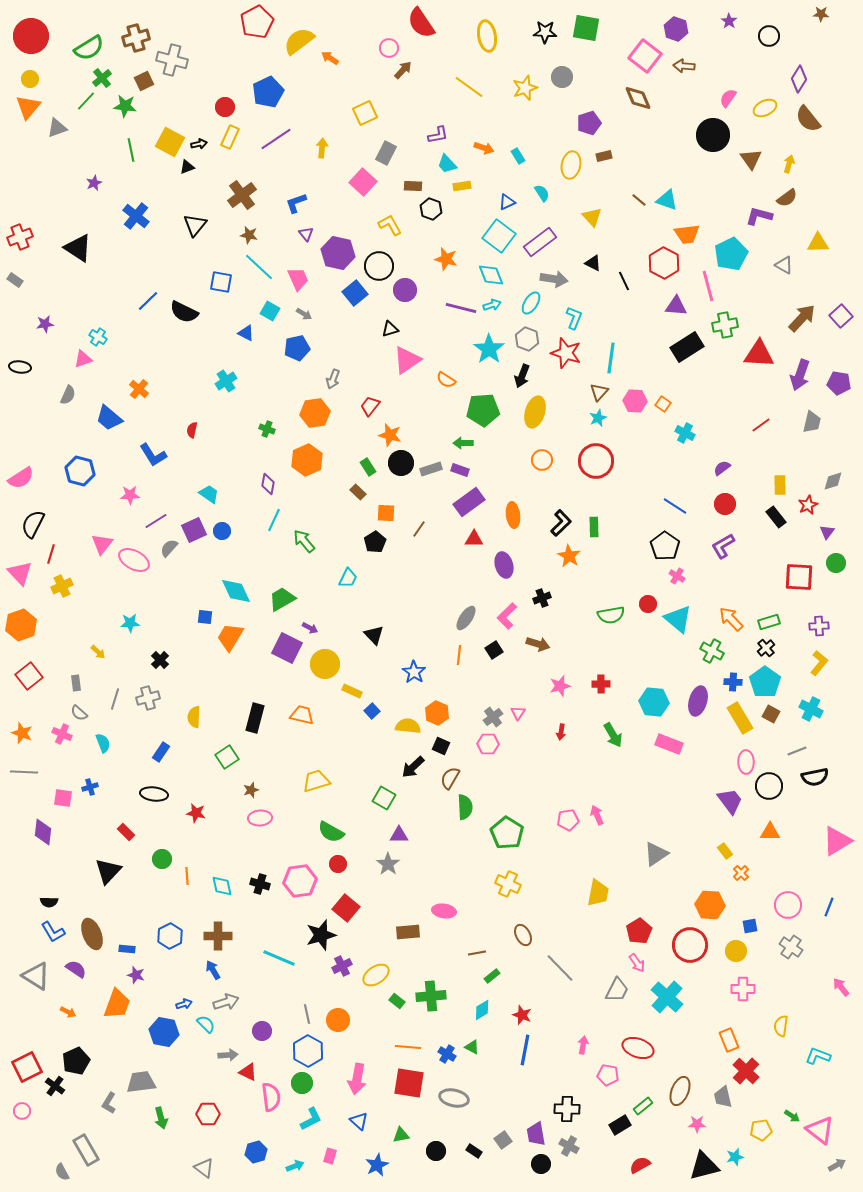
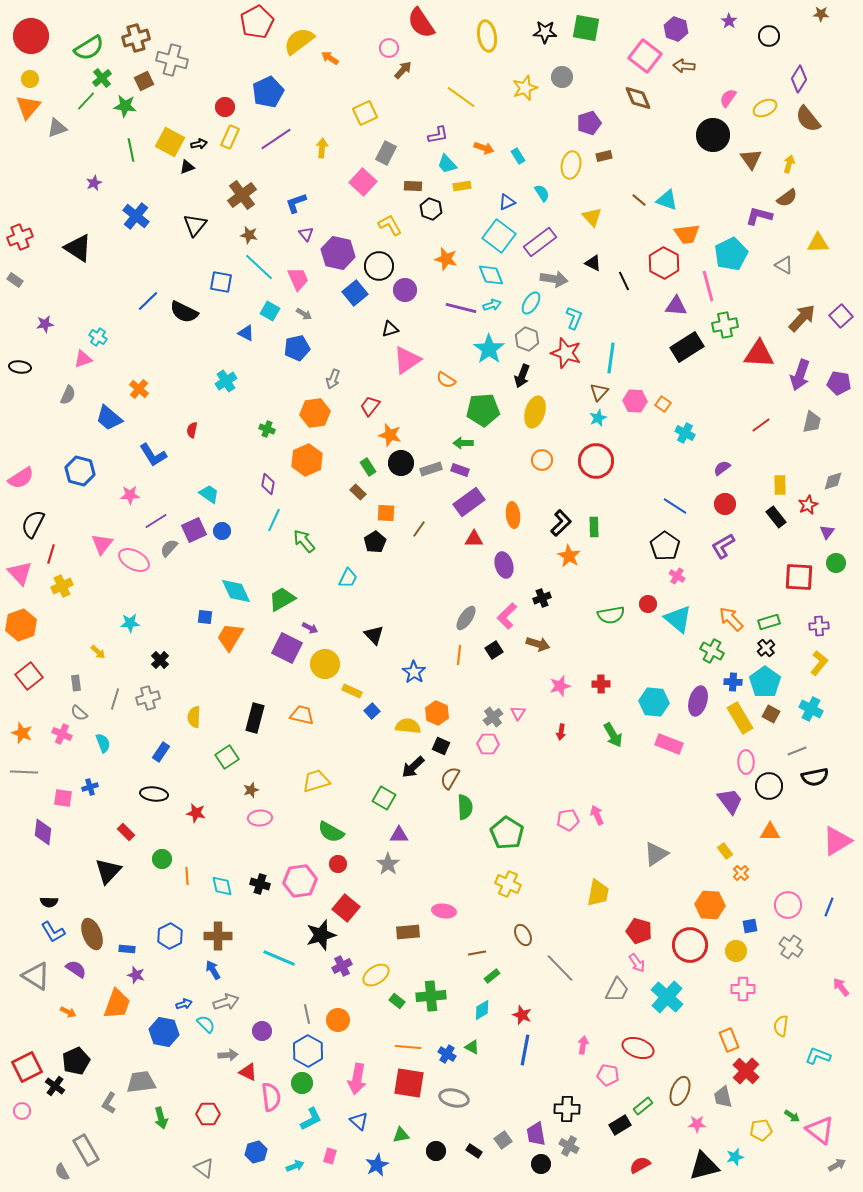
yellow line at (469, 87): moved 8 px left, 10 px down
red pentagon at (639, 931): rotated 25 degrees counterclockwise
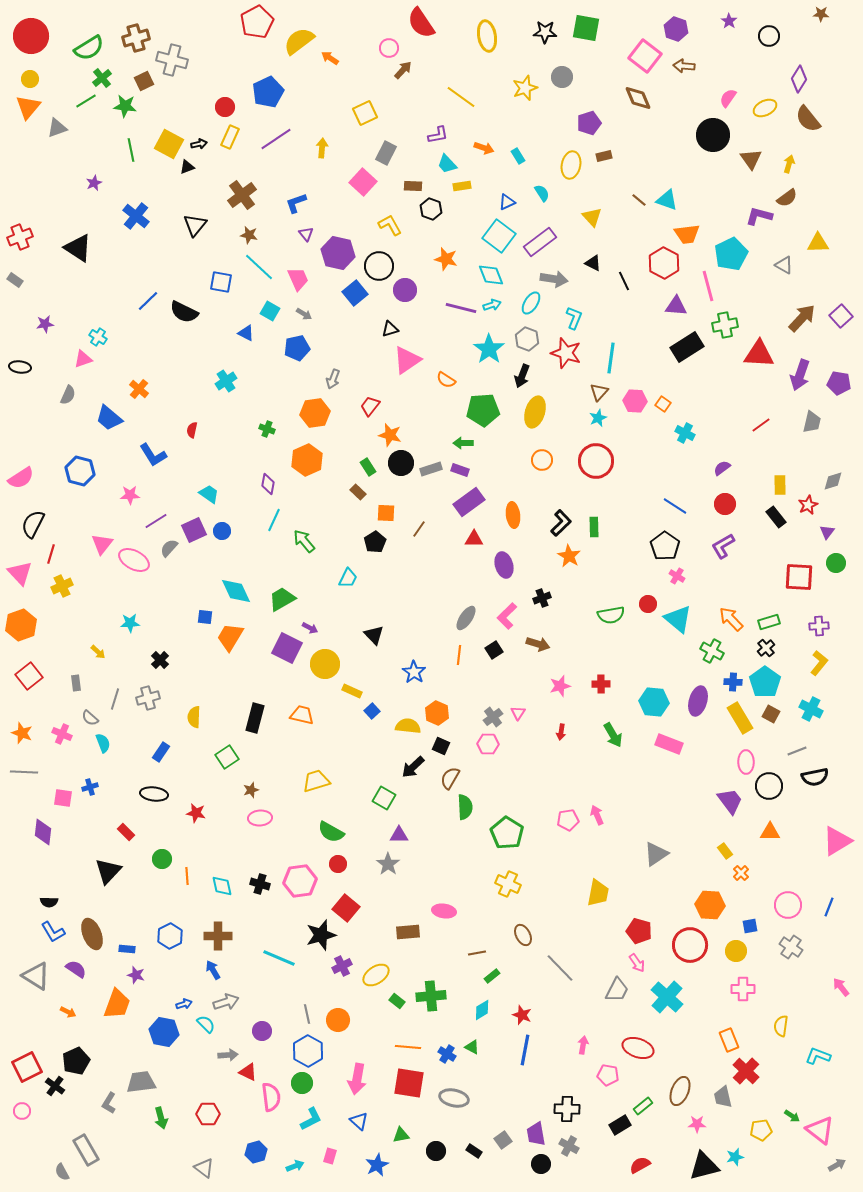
green line at (86, 101): rotated 15 degrees clockwise
yellow square at (170, 142): moved 1 px left, 2 px down
gray semicircle at (79, 713): moved 11 px right, 5 px down
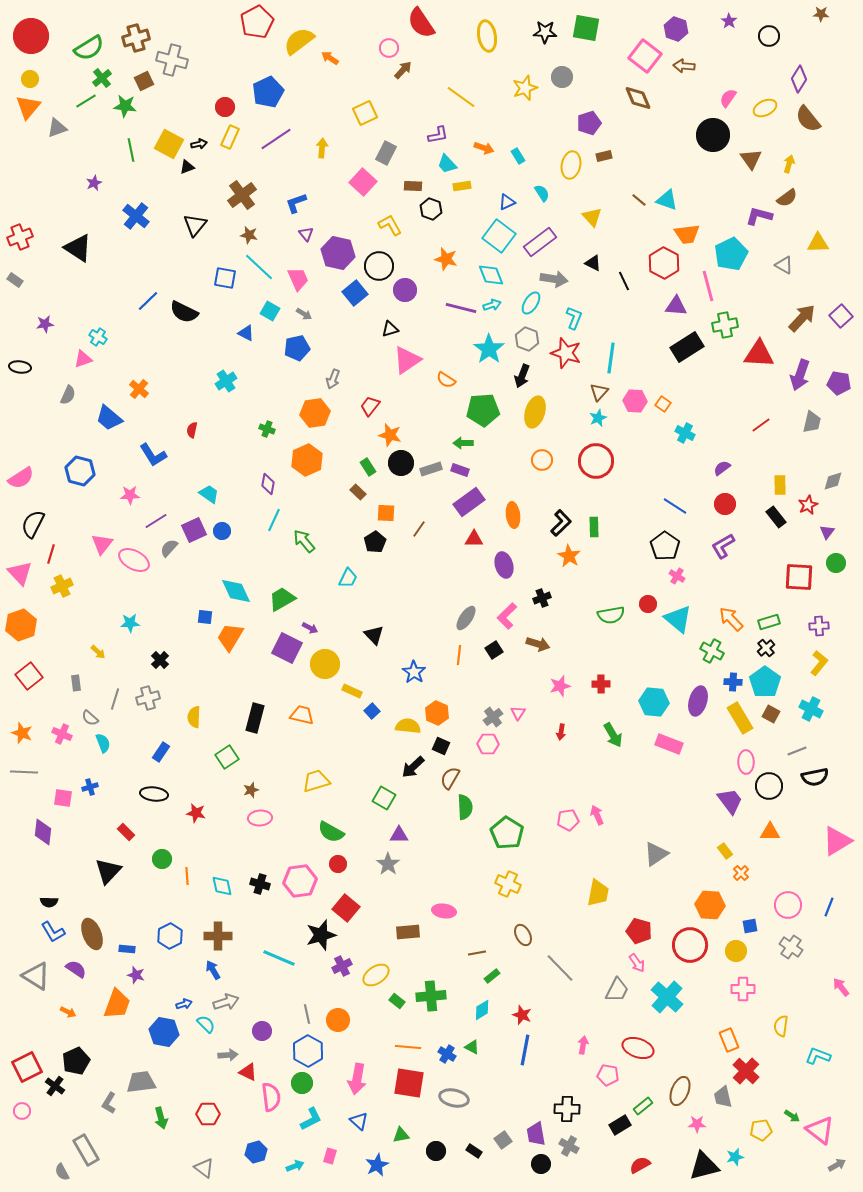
blue square at (221, 282): moved 4 px right, 4 px up
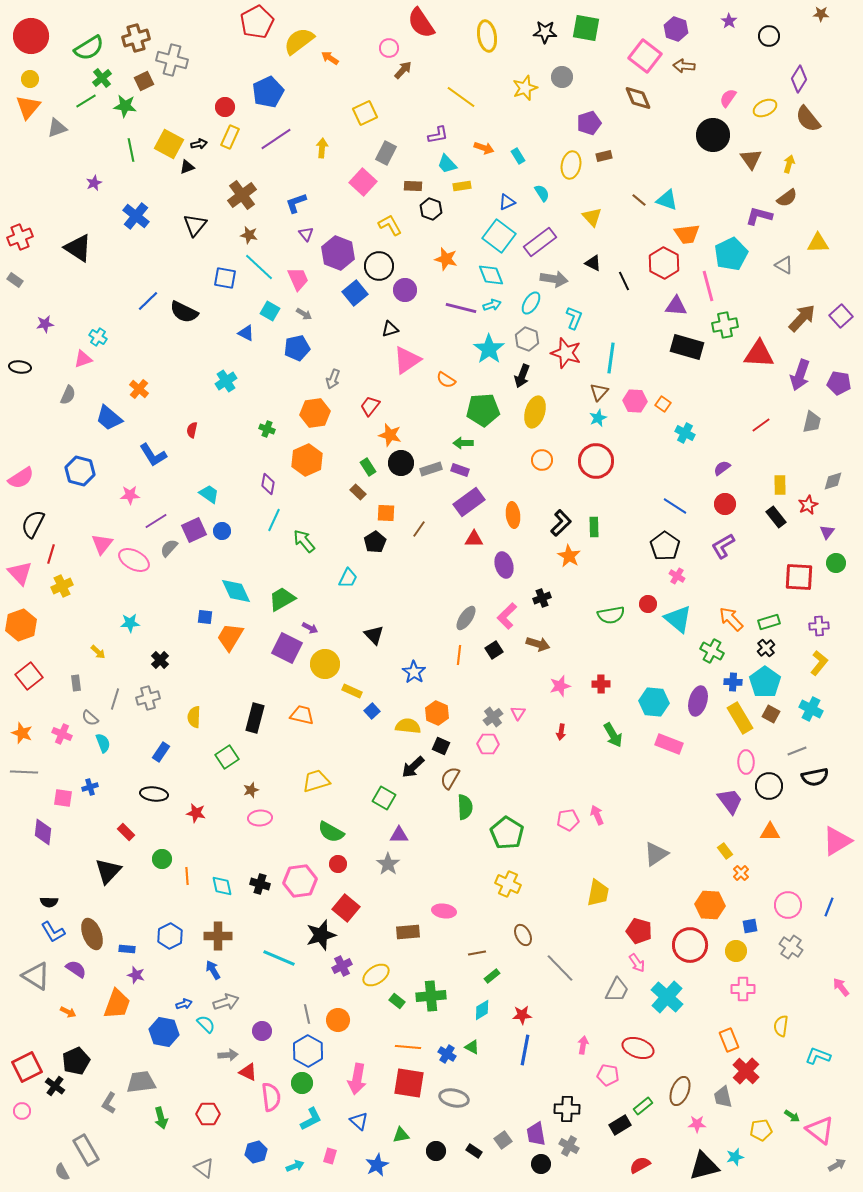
purple hexagon at (338, 253): rotated 8 degrees clockwise
black rectangle at (687, 347): rotated 48 degrees clockwise
red star at (522, 1015): rotated 24 degrees counterclockwise
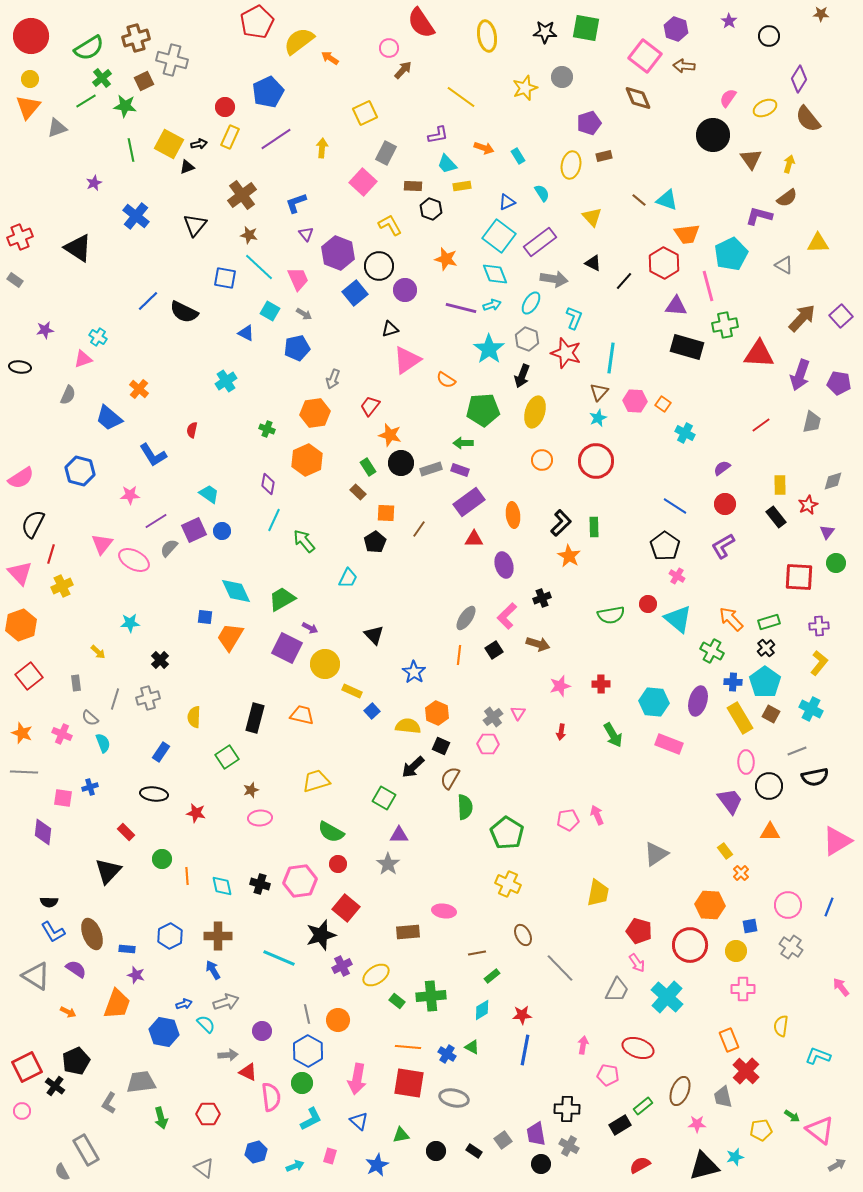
cyan diamond at (491, 275): moved 4 px right, 1 px up
black line at (624, 281): rotated 66 degrees clockwise
purple star at (45, 324): moved 6 px down
